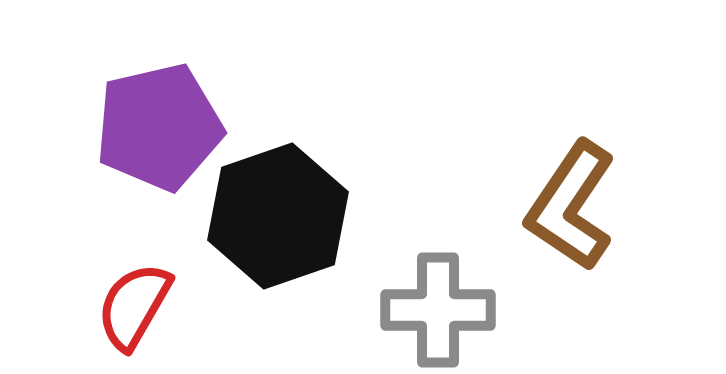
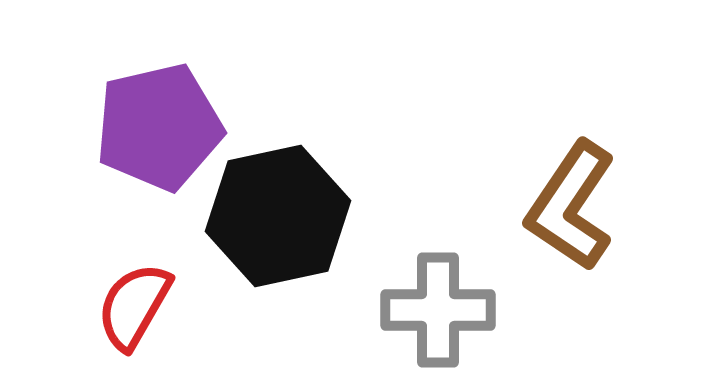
black hexagon: rotated 7 degrees clockwise
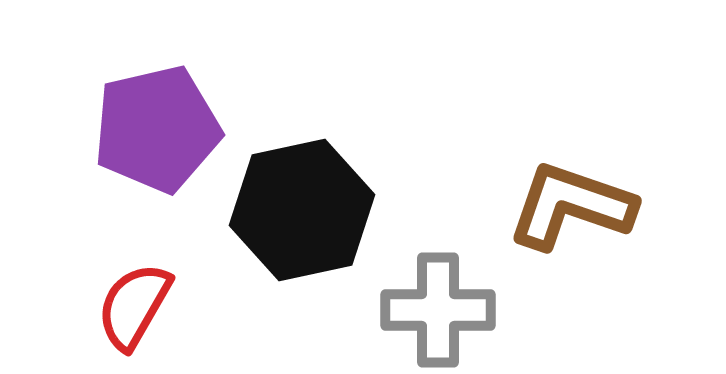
purple pentagon: moved 2 px left, 2 px down
brown L-shape: rotated 75 degrees clockwise
black hexagon: moved 24 px right, 6 px up
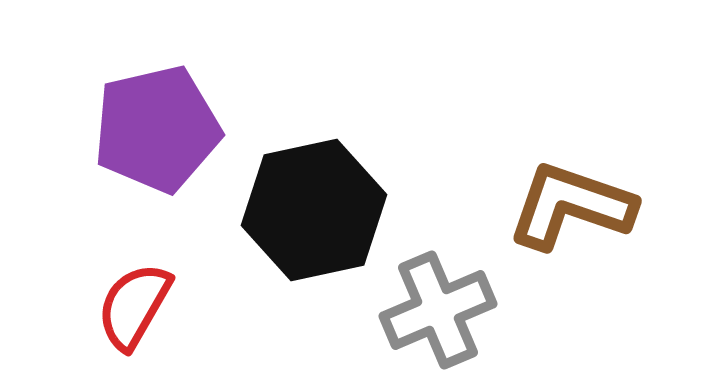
black hexagon: moved 12 px right
gray cross: rotated 23 degrees counterclockwise
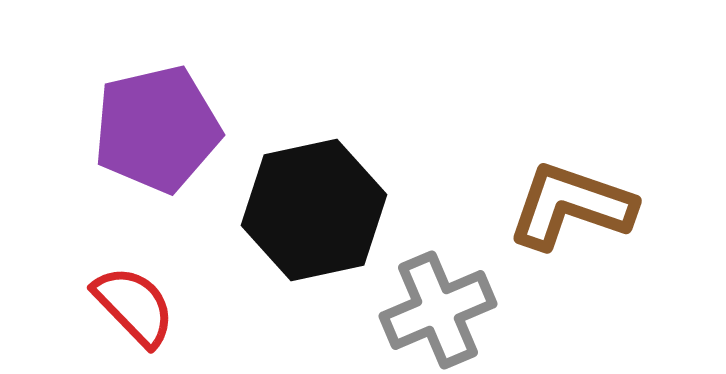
red semicircle: rotated 106 degrees clockwise
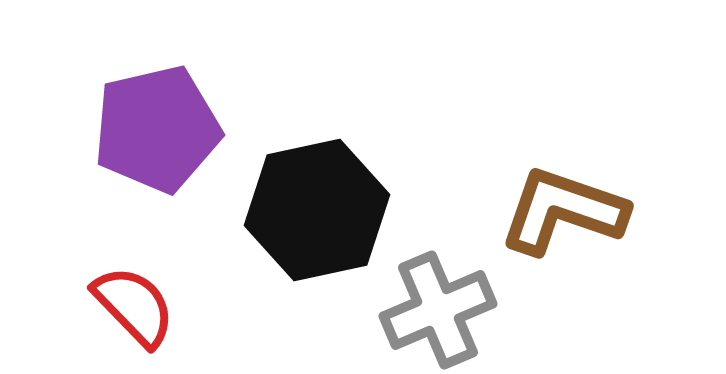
brown L-shape: moved 8 px left, 5 px down
black hexagon: moved 3 px right
